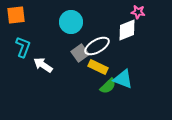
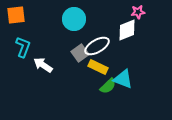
pink star: rotated 16 degrees counterclockwise
cyan circle: moved 3 px right, 3 px up
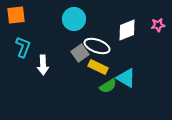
pink star: moved 20 px right, 13 px down
white ellipse: rotated 50 degrees clockwise
white arrow: rotated 126 degrees counterclockwise
cyan triangle: moved 3 px right, 1 px up; rotated 10 degrees clockwise
green semicircle: rotated 12 degrees clockwise
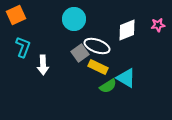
orange square: rotated 18 degrees counterclockwise
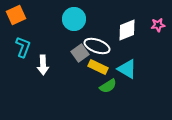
cyan triangle: moved 1 px right, 9 px up
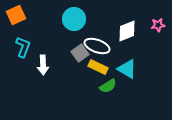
white diamond: moved 1 px down
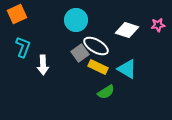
orange square: moved 1 px right, 1 px up
cyan circle: moved 2 px right, 1 px down
white diamond: moved 1 px up; rotated 40 degrees clockwise
white ellipse: moved 1 px left; rotated 10 degrees clockwise
green semicircle: moved 2 px left, 6 px down
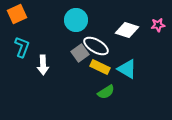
cyan L-shape: moved 1 px left
yellow rectangle: moved 2 px right
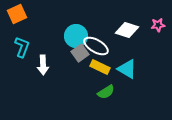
cyan circle: moved 16 px down
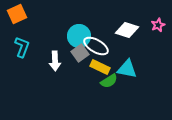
pink star: rotated 16 degrees counterclockwise
cyan circle: moved 3 px right
white arrow: moved 12 px right, 4 px up
cyan triangle: rotated 20 degrees counterclockwise
green semicircle: moved 3 px right, 11 px up
